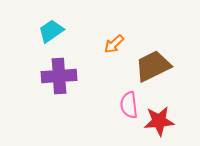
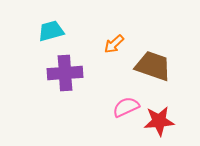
cyan trapezoid: rotated 20 degrees clockwise
brown trapezoid: rotated 45 degrees clockwise
purple cross: moved 6 px right, 3 px up
pink semicircle: moved 3 px left, 2 px down; rotated 72 degrees clockwise
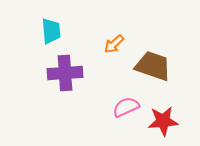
cyan trapezoid: rotated 100 degrees clockwise
red star: moved 4 px right
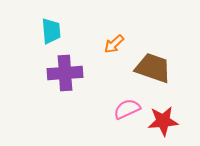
brown trapezoid: moved 2 px down
pink semicircle: moved 1 px right, 2 px down
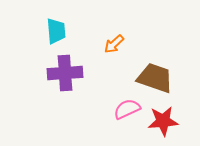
cyan trapezoid: moved 5 px right
brown trapezoid: moved 2 px right, 10 px down
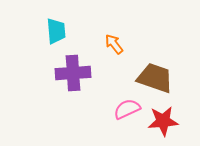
orange arrow: rotated 95 degrees clockwise
purple cross: moved 8 px right
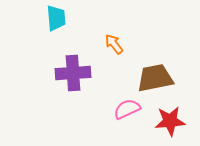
cyan trapezoid: moved 13 px up
brown trapezoid: rotated 30 degrees counterclockwise
red star: moved 7 px right
